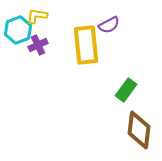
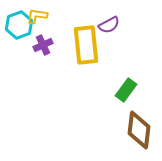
cyan hexagon: moved 1 px right, 5 px up
purple cross: moved 5 px right
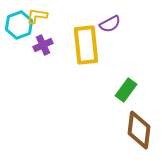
purple semicircle: moved 1 px right, 1 px up
